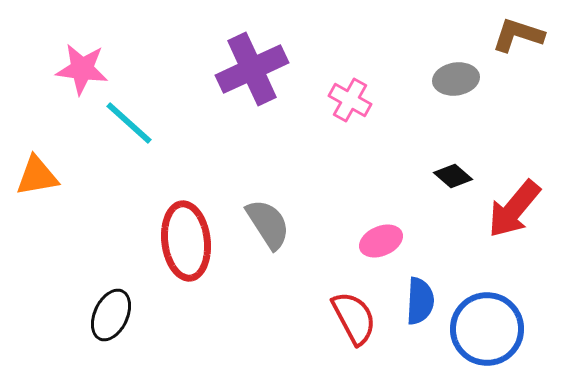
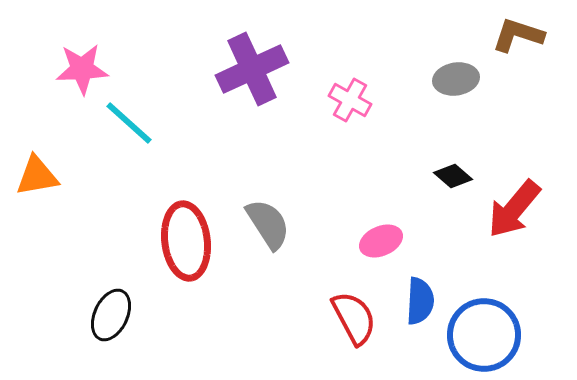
pink star: rotated 10 degrees counterclockwise
blue circle: moved 3 px left, 6 px down
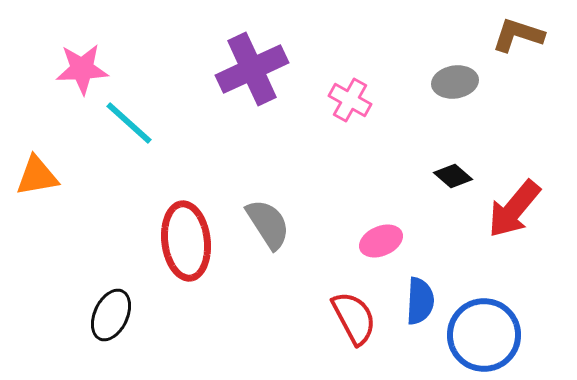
gray ellipse: moved 1 px left, 3 px down
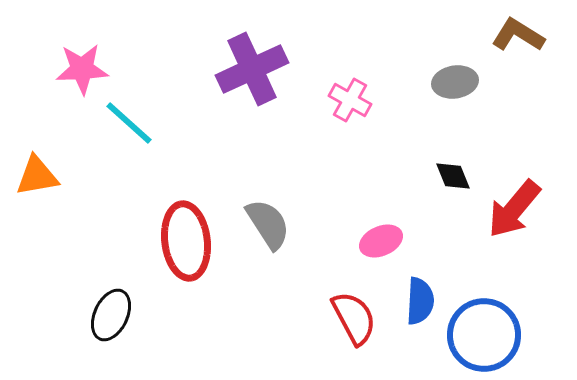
brown L-shape: rotated 14 degrees clockwise
black diamond: rotated 27 degrees clockwise
